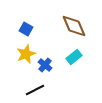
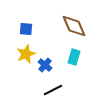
blue square: rotated 24 degrees counterclockwise
cyan rectangle: rotated 35 degrees counterclockwise
black line: moved 18 px right
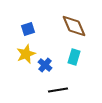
blue square: moved 2 px right; rotated 24 degrees counterclockwise
black line: moved 5 px right; rotated 18 degrees clockwise
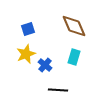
black line: rotated 12 degrees clockwise
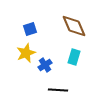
blue square: moved 2 px right
yellow star: moved 1 px up
blue cross: rotated 16 degrees clockwise
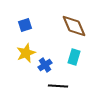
blue square: moved 5 px left, 4 px up
black line: moved 4 px up
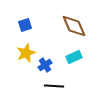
cyan rectangle: rotated 49 degrees clockwise
black line: moved 4 px left
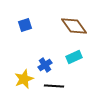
brown diamond: rotated 12 degrees counterclockwise
yellow star: moved 2 px left, 26 px down
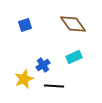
brown diamond: moved 1 px left, 2 px up
blue cross: moved 2 px left
